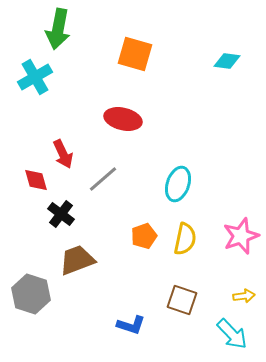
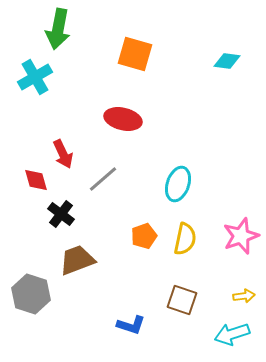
cyan arrow: rotated 116 degrees clockwise
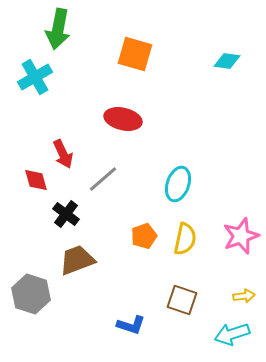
black cross: moved 5 px right
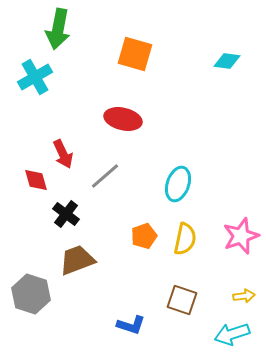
gray line: moved 2 px right, 3 px up
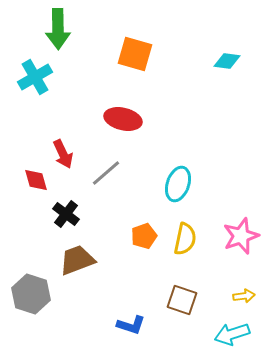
green arrow: rotated 12 degrees counterclockwise
gray line: moved 1 px right, 3 px up
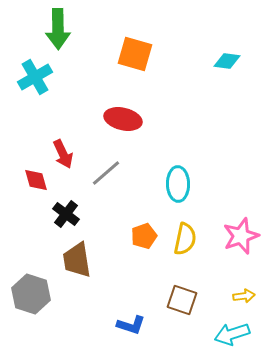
cyan ellipse: rotated 20 degrees counterclockwise
brown trapezoid: rotated 78 degrees counterclockwise
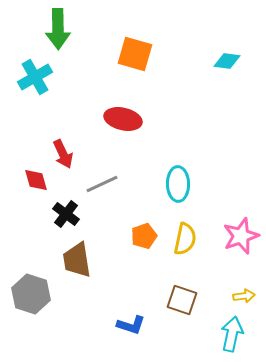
gray line: moved 4 px left, 11 px down; rotated 16 degrees clockwise
cyan arrow: rotated 120 degrees clockwise
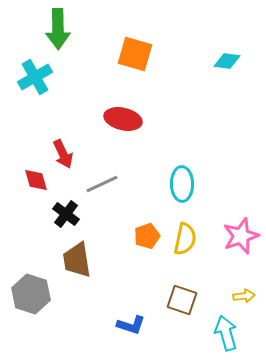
cyan ellipse: moved 4 px right
orange pentagon: moved 3 px right
cyan arrow: moved 6 px left, 1 px up; rotated 28 degrees counterclockwise
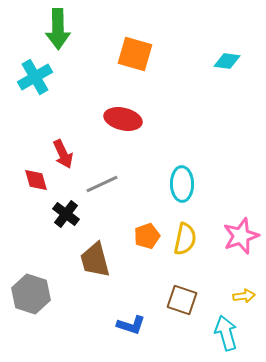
brown trapezoid: moved 18 px right; rotated 6 degrees counterclockwise
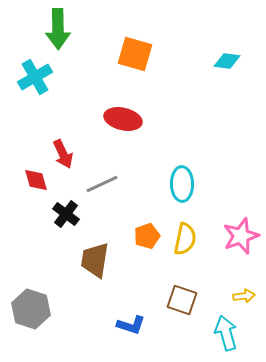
brown trapezoid: rotated 24 degrees clockwise
gray hexagon: moved 15 px down
